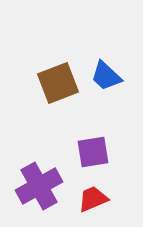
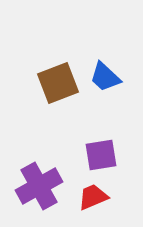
blue trapezoid: moved 1 px left, 1 px down
purple square: moved 8 px right, 3 px down
red trapezoid: moved 2 px up
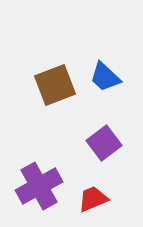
brown square: moved 3 px left, 2 px down
purple square: moved 3 px right, 12 px up; rotated 28 degrees counterclockwise
red trapezoid: moved 2 px down
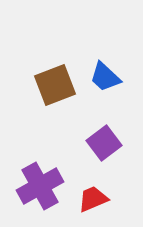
purple cross: moved 1 px right
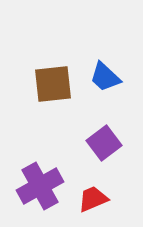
brown square: moved 2 px left, 1 px up; rotated 15 degrees clockwise
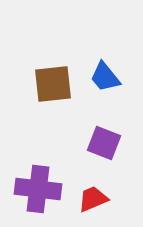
blue trapezoid: rotated 8 degrees clockwise
purple square: rotated 32 degrees counterclockwise
purple cross: moved 2 px left, 3 px down; rotated 36 degrees clockwise
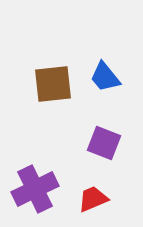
purple cross: moved 3 px left; rotated 33 degrees counterclockwise
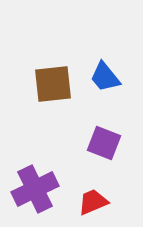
red trapezoid: moved 3 px down
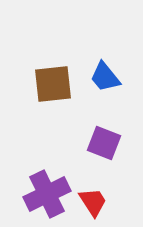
purple cross: moved 12 px right, 5 px down
red trapezoid: rotated 80 degrees clockwise
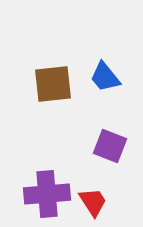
purple square: moved 6 px right, 3 px down
purple cross: rotated 21 degrees clockwise
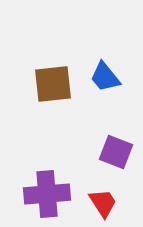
purple square: moved 6 px right, 6 px down
red trapezoid: moved 10 px right, 1 px down
